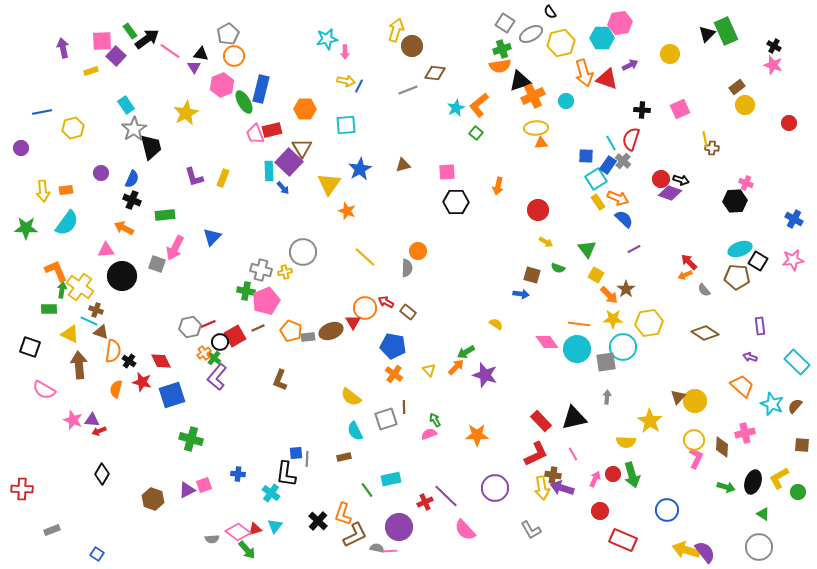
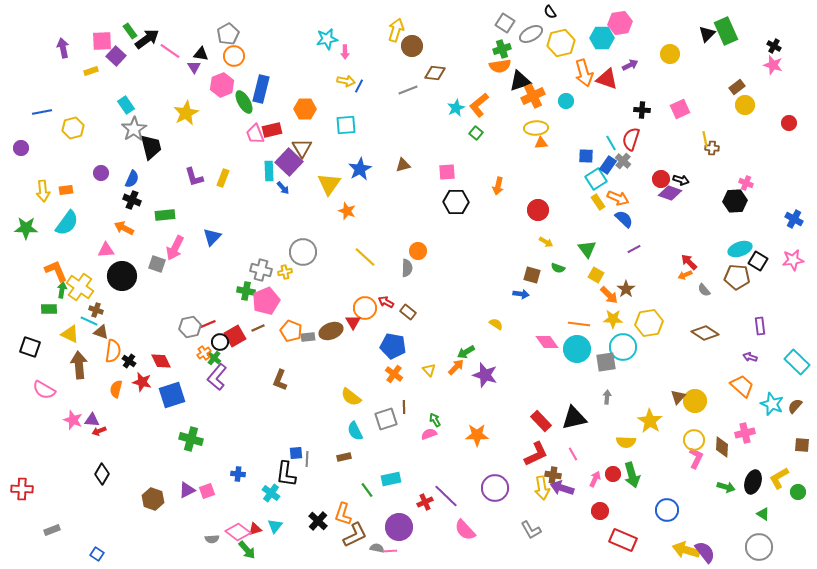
pink square at (204, 485): moved 3 px right, 6 px down
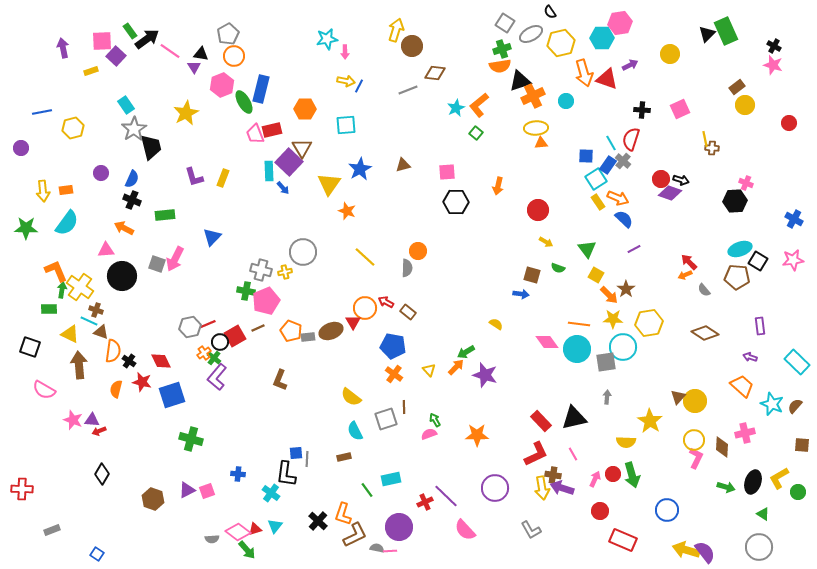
pink arrow at (175, 248): moved 11 px down
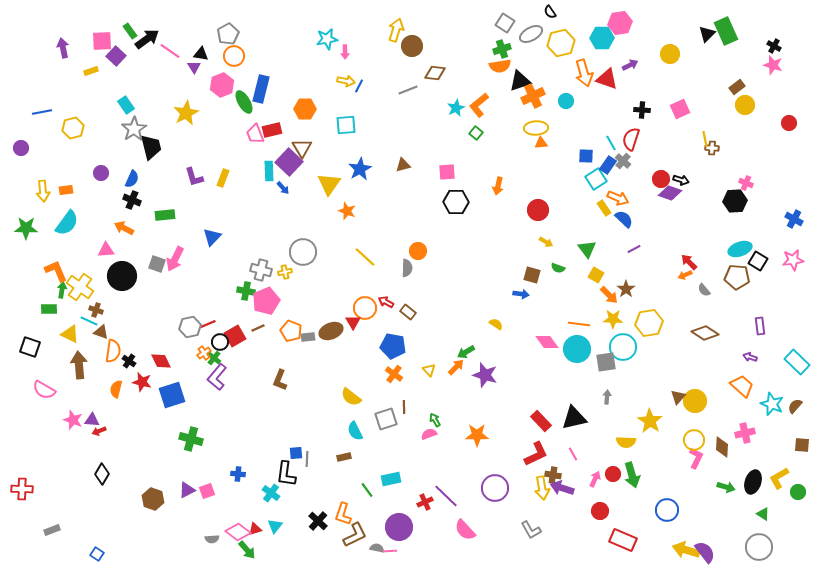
yellow rectangle at (598, 202): moved 6 px right, 6 px down
